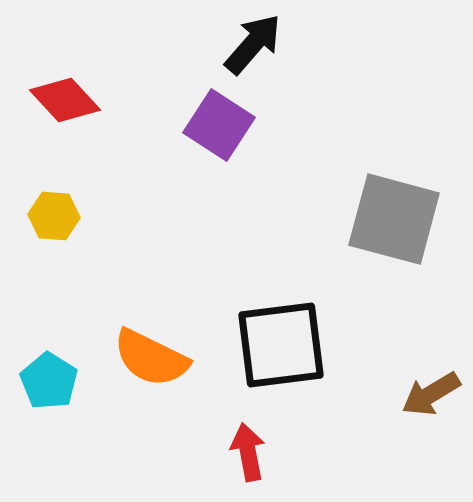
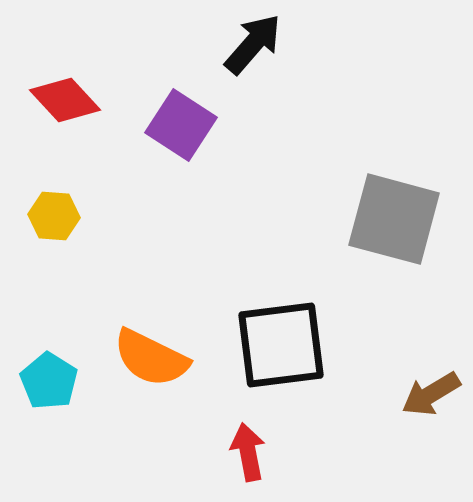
purple square: moved 38 px left
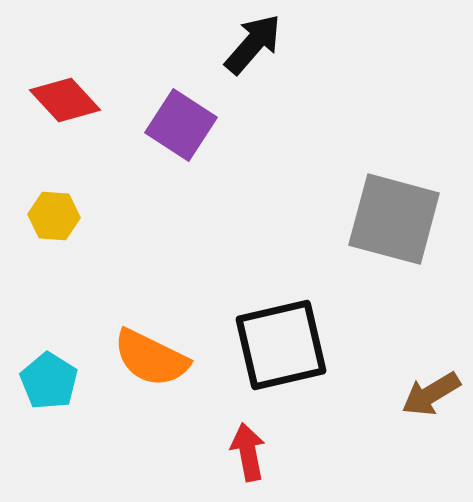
black square: rotated 6 degrees counterclockwise
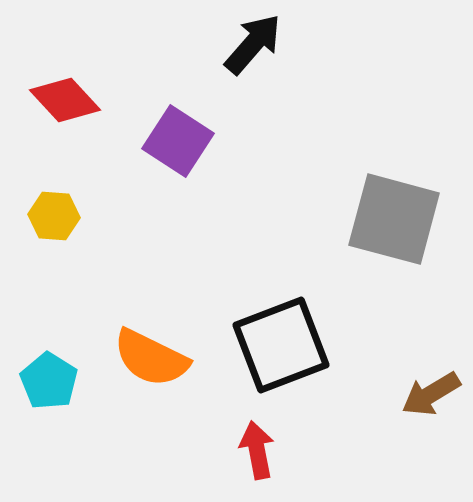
purple square: moved 3 px left, 16 px down
black square: rotated 8 degrees counterclockwise
red arrow: moved 9 px right, 2 px up
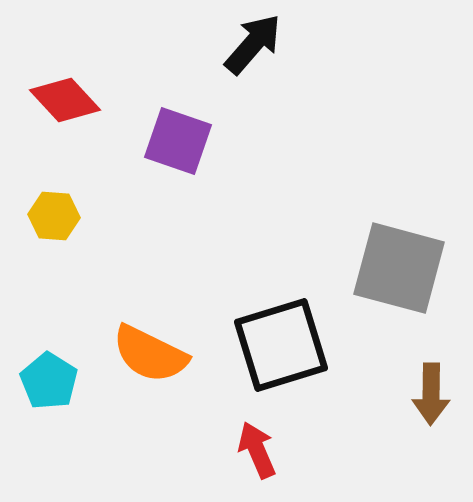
purple square: rotated 14 degrees counterclockwise
gray square: moved 5 px right, 49 px down
black square: rotated 4 degrees clockwise
orange semicircle: moved 1 px left, 4 px up
brown arrow: rotated 58 degrees counterclockwise
red arrow: rotated 12 degrees counterclockwise
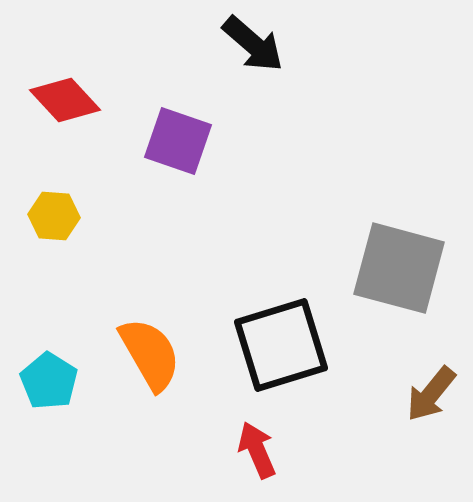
black arrow: rotated 90 degrees clockwise
orange semicircle: rotated 146 degrees counterclockwise
brown arrow: rotated 38 degrees clockwise
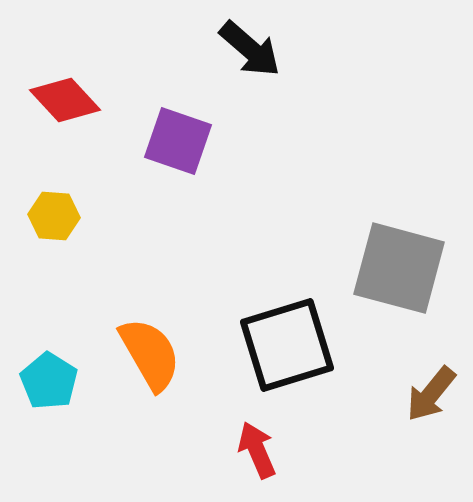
black arrow: moved 3 px left, 5 px down
black square: moved 6 px right
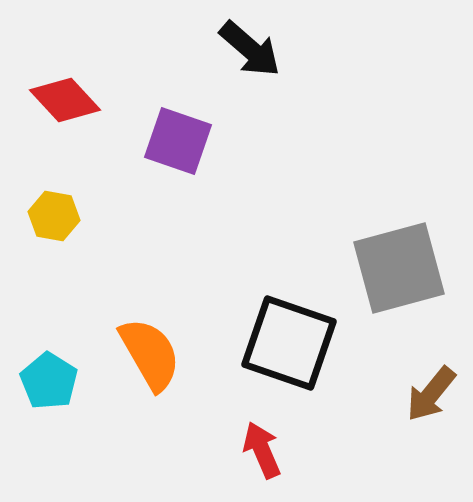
yellow hexagon: rotated 6 degrees clockwise
gray square: rotated 30 degrees counterclockwise
black square: moved 2 px right, 2 px up; rotated 36 degrees clockwise
red arrow: moved 5 px right
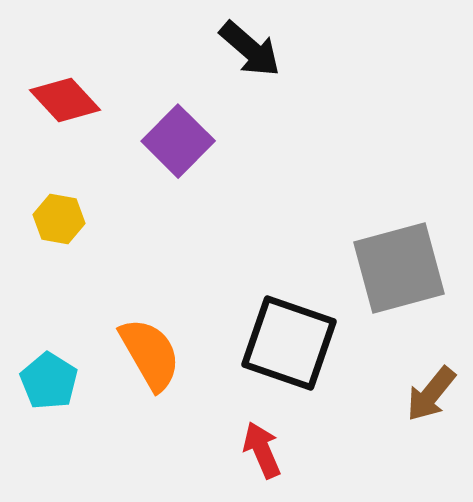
purple square: rotated 26 degrees clockwise
yellow hexagon: moved 5 px right, 3 px down
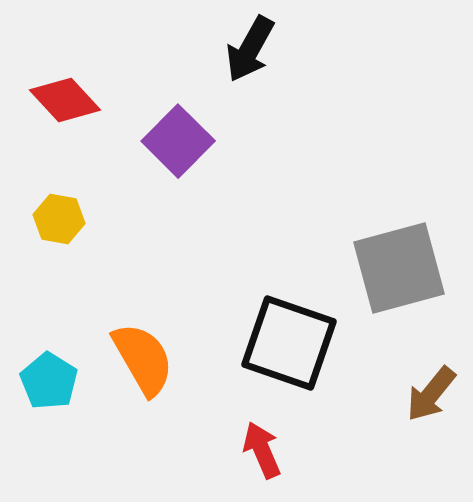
black arrow: rotated 78 degrees clockwise
orange semicircle: moved 7 px left, 5 px down
